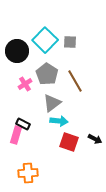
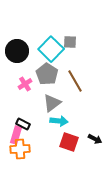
cyan square: moved 6 px right, 9 px down
orange cross: moved 8 px left, 24 px up
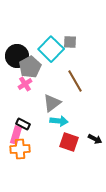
black circle: moved 5 px down
gray pentagon: moved 17 px left, 7 px up; rotated 10 degrees clockwise
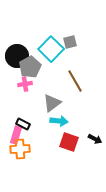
gray square: rotated 16 degrees counterclockwise
pink cross: rotated 24 degrees clockwise
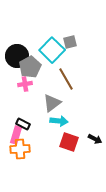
cyan square: moved 1 px right, 1 px down
brown line: moved 9 px left, 2 px up
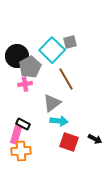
orange cross: moved 1 px right, 2 px down
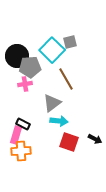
gray pentagon: rotated 25 degrees clockwise
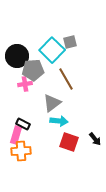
gray pentagon: moved 3 px right, 3 px down
black arrow: rotated 24 degrees clockwise
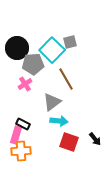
black circle: moved 8 px up
gray pentagon: moved 6 px up
pink cross: rotated 24 degrees counterclockwise
gray triangle: moved 1 px up
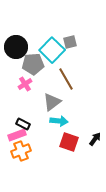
black circle: moved 1 px left, 1 px up
pink rectangle: moved 1 px right; rotated 54 degrees clockwise
black arrow: rotated 104 degrees counterclockwise
orange cross: rotated 18 degrees counterclockwise
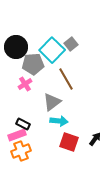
gray square: moved 1 px right, 2 px down; rotated 24 degrees counterclockwise
